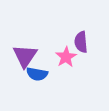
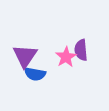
purple semicircle: moved 8 px down
blue semicircle: moved 2 px left
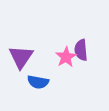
purple triangle: moved 4 px left, 1 px down
blue semicircle: moved 3 px right, 8 px down
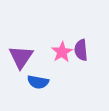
pink star: moved 4 px left, 5 px up
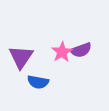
purple semicircle: rotated 105 degrees counterclockwise
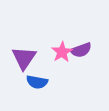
purple triangle: moved 3 px right, 1 px down
blue semicircle: moved 1 px left
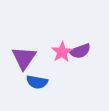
purple semicircle: moved 1 px left, 1 px down
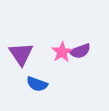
purple triangle: moved 3 px left, 4 px up; rotated 8 degrees counterclockwise
blue semicircle: moved 2 px down; rotated 10 degrees clockwise
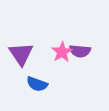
purple semicircle: rotated 25 degrees clockwise
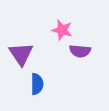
pink star: moved 22 px up; rotated 25 degrees counterclockwise
blue semicircle: rotated 110 degrees counterclockwise
